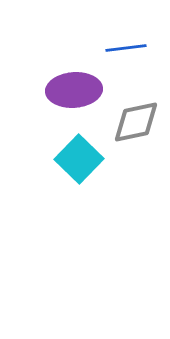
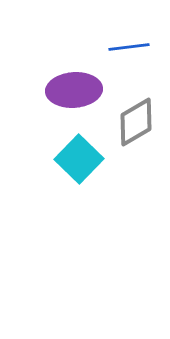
blue line: moved 3 px right, 1 px up
gray diamond: rotated 18 degrees counterclockwise
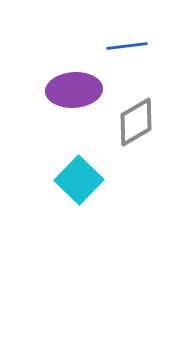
blue line: moved 2 px left, 1 px up
cyan square: moved 21 px down
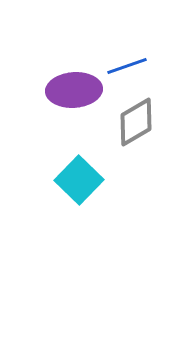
blue line: moved 20 px down; rotated 12 degrees counterclockwise
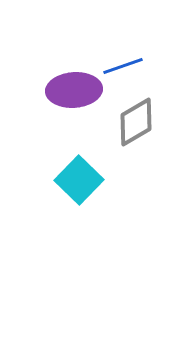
blue line: moved 4 px left
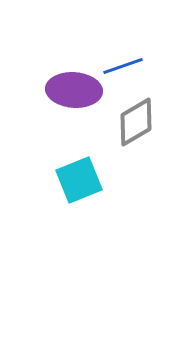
purple ellipse: rotated 8 degrees clockwise
cyan square: rotated 24 degrees clockwise
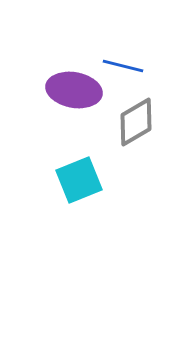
blue line: rotated 33 degrees clockwise
purple ellipse: rotated 6 degrees clockwise
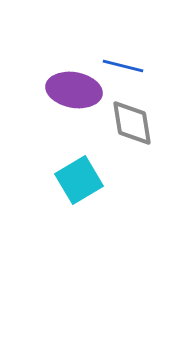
gray diamond: moved 4 px left, 1 px down; rotated 69 degrees counterclockwise
cyan square: rotated 9 degrees counterclockwise
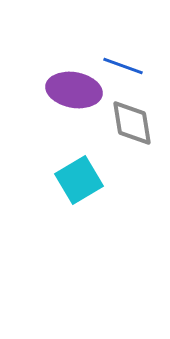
blue line: rotated 6 degrees clockwise
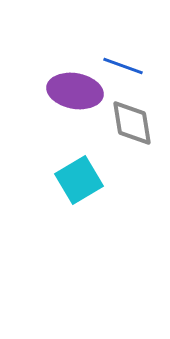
purple ellipse: moved 1 px right, 1 px down
